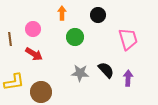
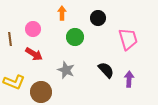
black circle: moved 3 px down
gray star: moved 14 px left, 3 px up; rotated 18 degrees clockwise
purple arrow: moved 1 px right, 1 px down
yellow L-shape: rotated 30 degrees clockwise
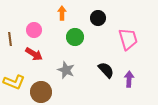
pink circle: moved 1 px right, 1 px down
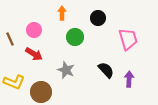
brown line: rotated 16 degrees counterclockwise
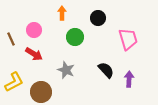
brown line: moved 1 px right
yellow L-shape: rotated 50 degrees counterclockwise
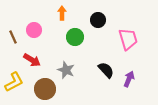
black circle: moved 2 px down
brown line: moved 2 px right, 2 px up
red arrow: moved 2 px left, 6 px down
purple arrow: rotated 21 degrees clockwise
brown circle: moved 4 px right, 3 px up
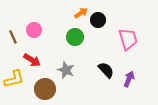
orange arrow: moved 19 px right; rotated 56 degrees clockwise
yellow L-shape: moved 3 px up; rotated 15 degrees clockwise
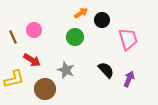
black circle: moved 4 px right
